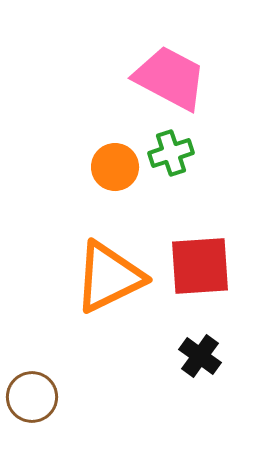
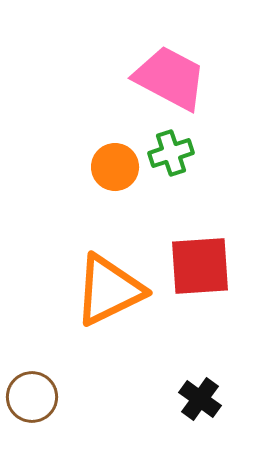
orange triangle: moved 13 px down
black cross: moved 43 px down
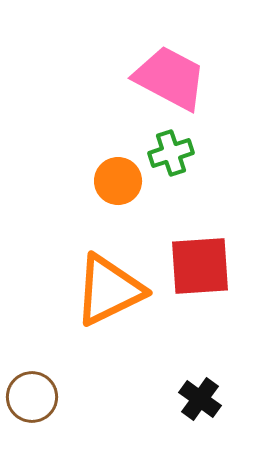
orange circle: moved 3 px right, 14 px down
